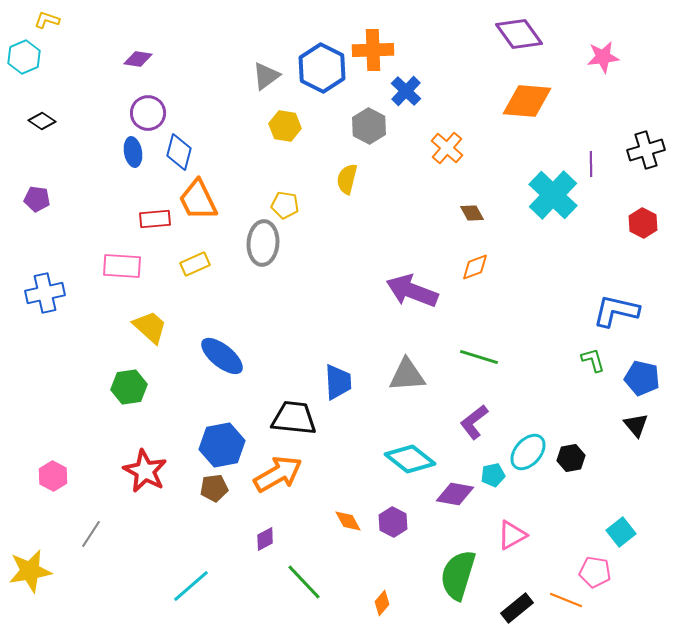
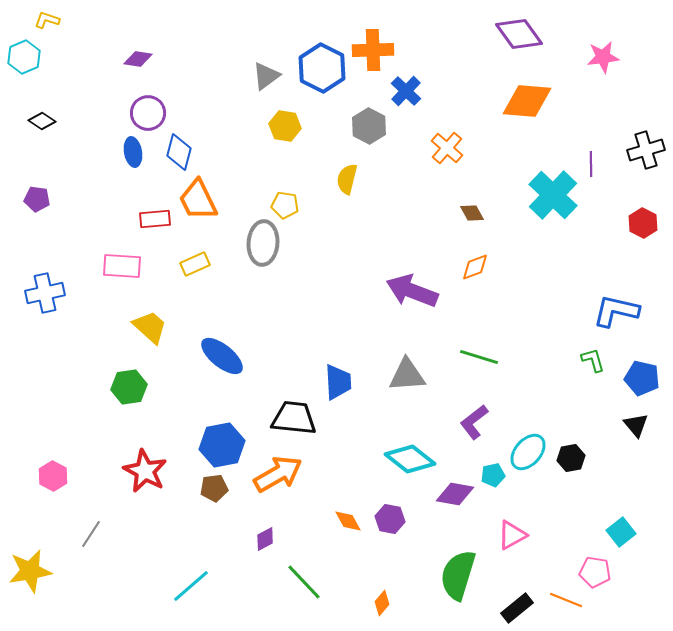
purple hexagon at (393, 522): moved 3 px left, 3 px up; rotated 16 degrees counterclockwise
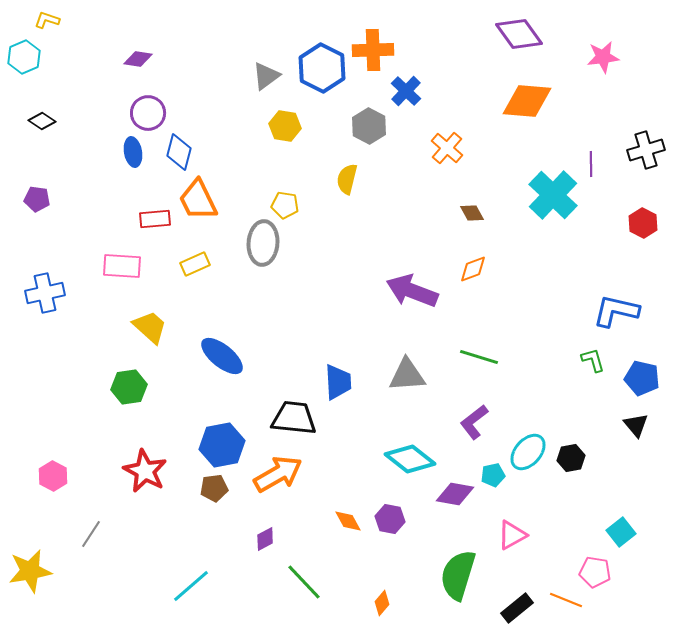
orange diamond at (475, 267): moved 2 px left, 2 px down
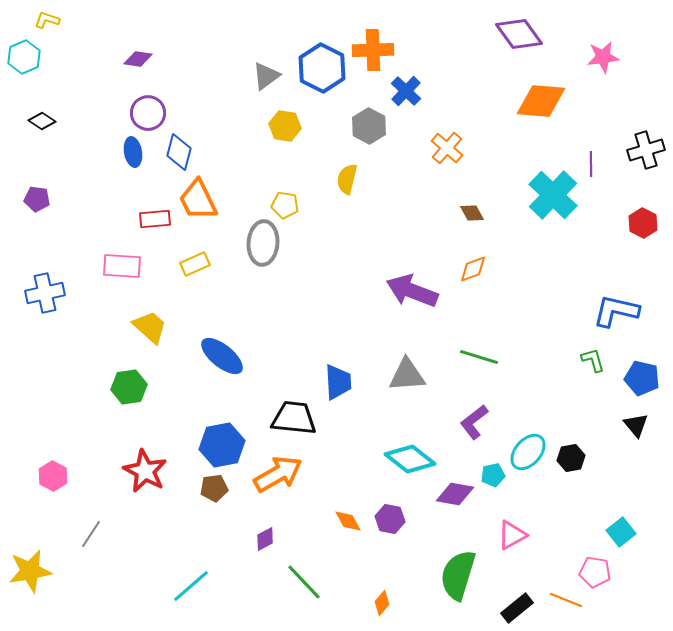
orange diamond at (527, 101): moved 14 px right
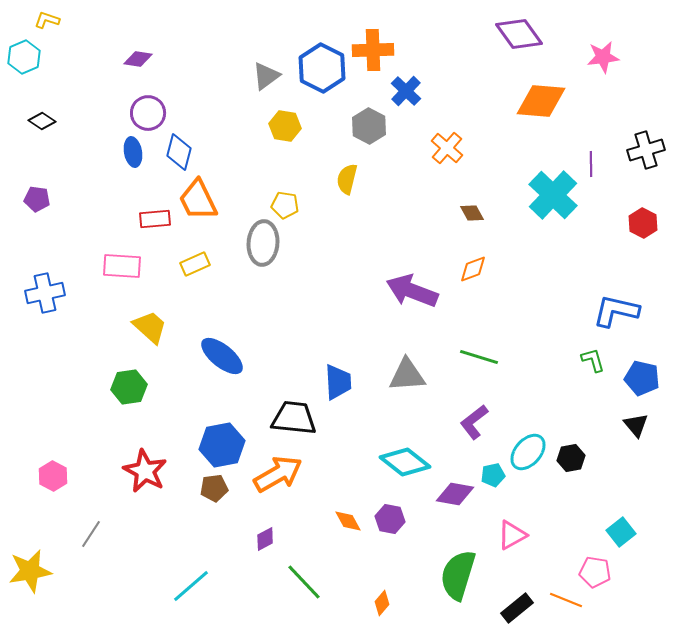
cyan diamond at (410, 459): moved 5 px left, 3 px down
